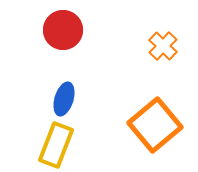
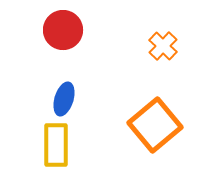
yellow rectangle: rotated 21 degrees counterclockwise
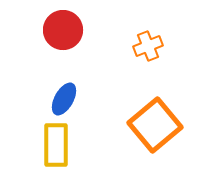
orange cross: moved 15 px left; rotated 24 degrees clockwise
blue ellipse: rotated 12 degrees clockwise
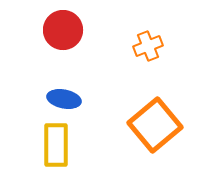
blue ellipse: rotated 72 degrees clockwise
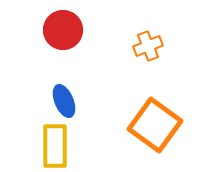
blue ellipse: moved 2 px down; rotated 56 degrees clockwise
orange square: rotated 14 degrees counterclockwise
yellow rectangle: moved 1 px left, 1 px down
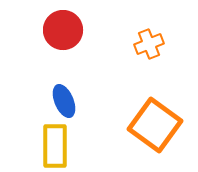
orange cross: moved 1 px right, 2 px up
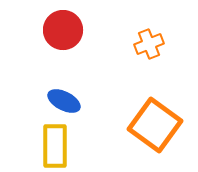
blue ellipse: rotated 40 degrees counterclockwise
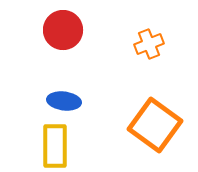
blue ellipse: rotated 20 degrees counterclockwise
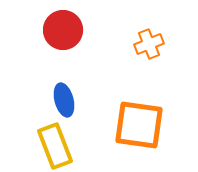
blue ellipse: moved 1 px up; rotated 68 degrees clockwise
orange square: moved 16 px left; rotated 28 degrees counterclockwise
yellow rectangle: rotated 21 degrees counterclockwise
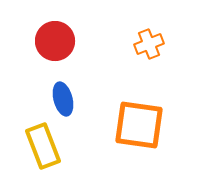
red circle: moved 8 px left, 11 px down
blue ellipse: moved 1 px left, 1 px up
yellow rectangle: moved 12 px left
